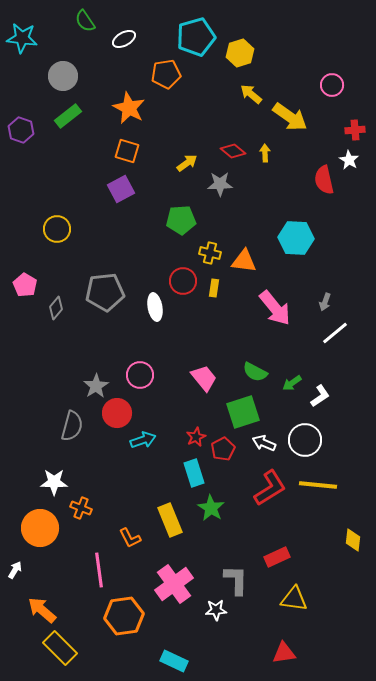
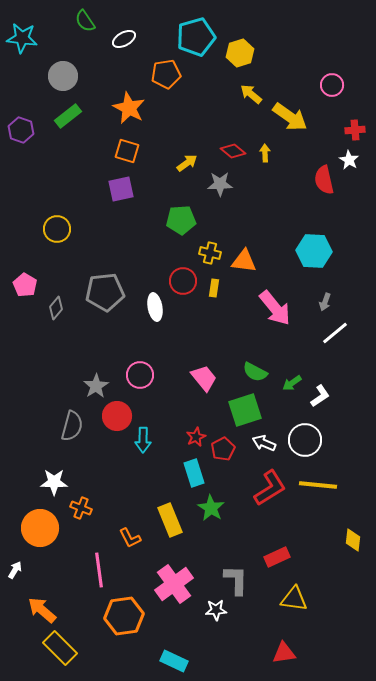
purple square at (121, 189): rotated 16 degrees clockwise
cyan hexagon at (296, 238): moved 18 px right, 13 px down
green square at (243, 412): moved 2 px right, 2 px up
red circle at (117, 413): moved 3 px down
cyan arrow at (143, 440): rotated 110 degrees clockwise
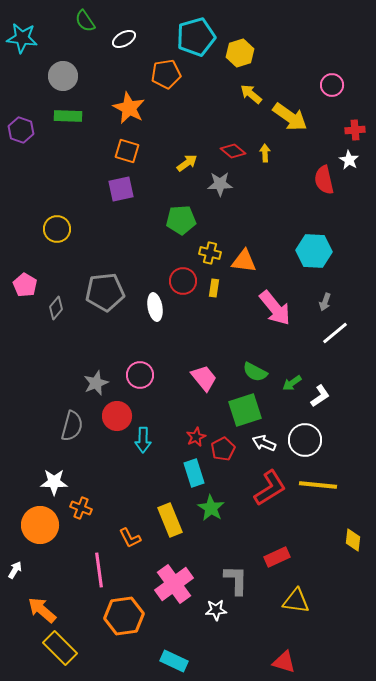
green rectangle at (68, 116): rotated 40 degrees clockwise
gray star at (96, 386): moved 3 px up; rotated 10 degrees clockwise
orange circle at (40, 528): moved 3 px up
yellow triangle at (294, 599): moved 2 px right, 2 px down
red triangle at (284, 653): moved 9 px down; rotated 25 degrees clockwise
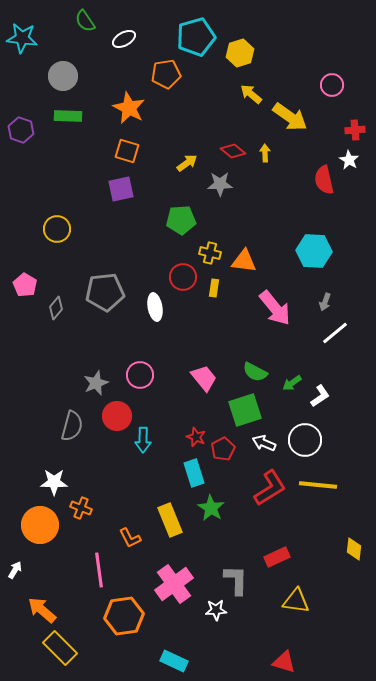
red circle at (183, 281): moved 4 px up
red star at (196, 437): rotated 24 degrees counterclockwise
yellow diamond at (353, 540): moved 1 px right, 9 px down
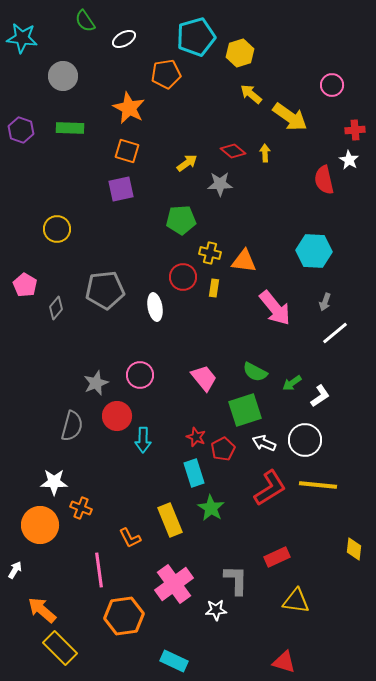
green rectangle at (68, 116): moved 2 px right, 12 px down
gray pentagon at (105, 292): moved 2 px up
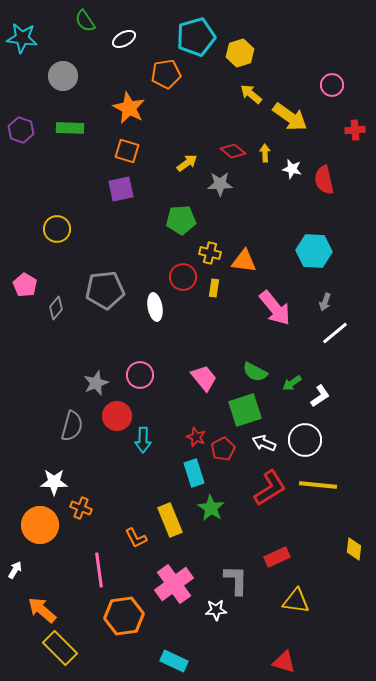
white star at (349, 160): moved 57 px left, 9 px down; rotated 18 degrees counterclockwise
orange L-shape at (130, 538): moved 6 px right
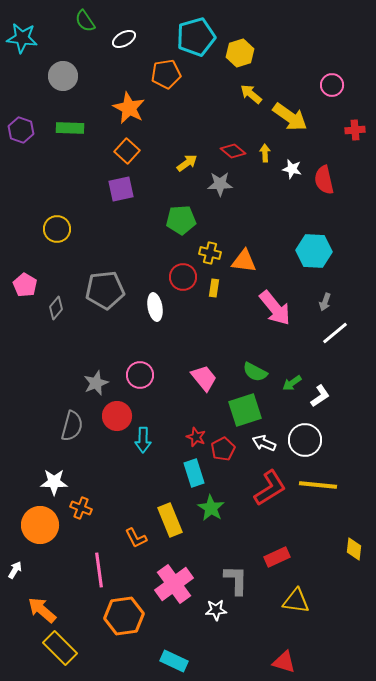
orange square at (127, 151): rotated 25 degrees clockwise
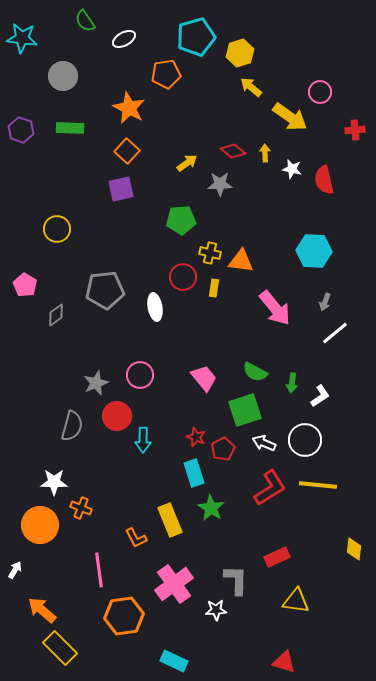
pink circle at (332, 85): moved 12 px left, 7 px down
yellow arrow at (251, 94): moved 7 px up
orange triangle at (244, 261): moved 3 px left
gray diamond at (56, 308): moved 7 px down; rotated 15 degrees clockwise
green arrow at (292, 383): rotated 48 degrees counterclockwise
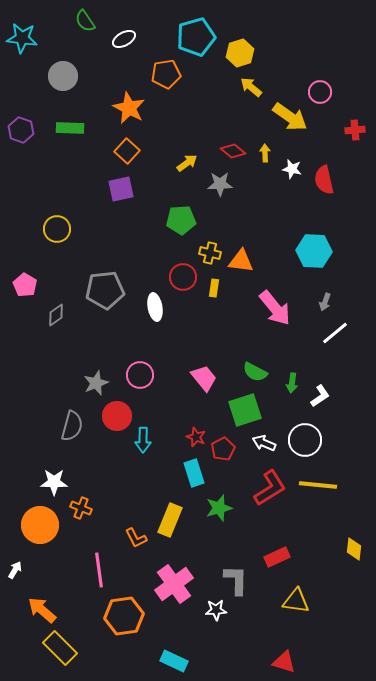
green star at (211, 508): moved 8 px right; rotated 24 degrees clockwise
yellow rectangle at (170, 520): rotated 44 degrees clockwise
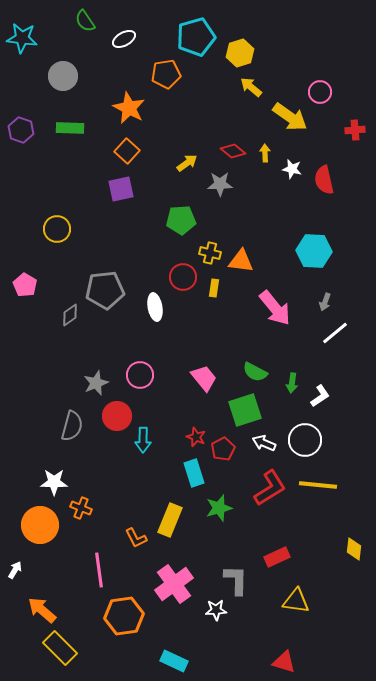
gray diamond at (56, 315): moved 14 px right
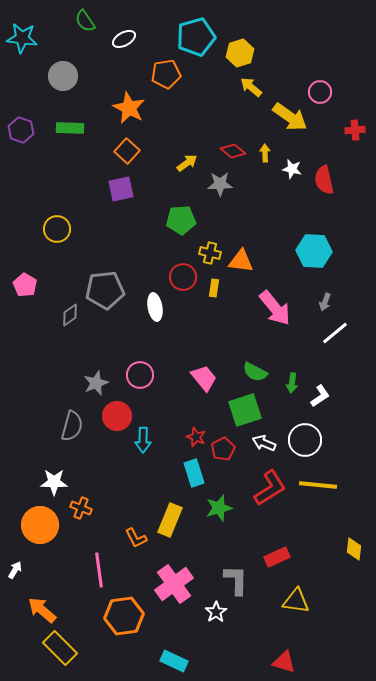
white star at (216, 610): moved 2 px down; rotated 30 degrees counterclockwise
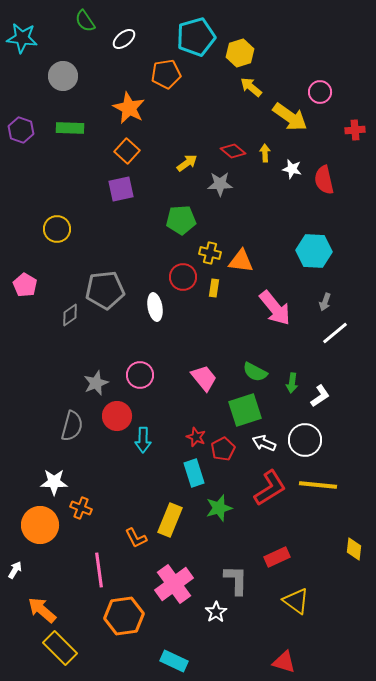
white ellipse at (124, 39): rotated 10 degrees counterclockwise
yellow triangle at (296, 601): rotated 28 degrees clockwise
